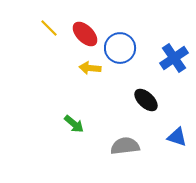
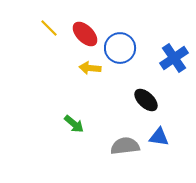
blue triangle: moved 18 px left; rotated 10 degrees counterclockwise
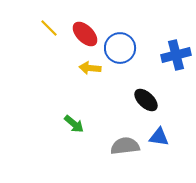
blue cross: moved 2 px right, 3 px up; rotated 20 degrees clockwise
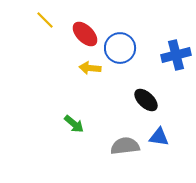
yellow line: moved 4 px left, 8 px up
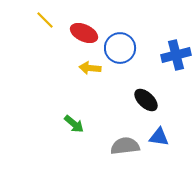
red ellipse: moved 1 px left, 1 px up; rotated 20 degrees counterclockwise
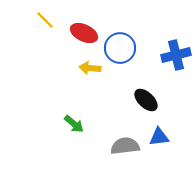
blue triangle: rotated 15 degrees counterclockwise
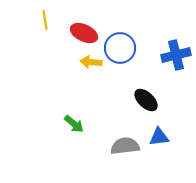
yellow line: rotated 36 degrees clockwise
yellow arrow: moved 1 px right, 6 px up
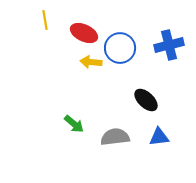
blue cross: moved 7 px left, 10 px up
gray semicircle: moved 10 px left, 9 px up
